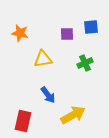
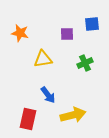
blue square: moved 1 px right, 3 px up
yellow arrow: rotated 15 degrees clockwise
red rectangle: moved 5 px right, 2 px up
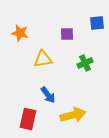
blue square: moved 5 px right, 1 px up
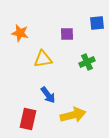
green cross: moved 2 px right, 1 px up
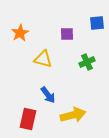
orange star: rotated 30 degrees clockwise
yellow triangle: rotated 24 degrees clockwise
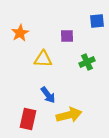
blue square: moved 2 px up
purple square: moved 2 px down
yellow triangle: rotated 12 degrees counterclockwise
yellow arrow: moved 4 px left
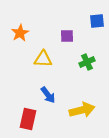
yellow arrow: moved 13 px right, 5 px up
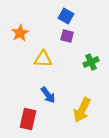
blue square: moved 31 px left, 5 px up; rotated 35 degrees clockwise
purple square: rotated 16 degrees clockwise
green cross: moved 4 px right
yellow arrow: rotated 130 degrees clockwise
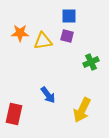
blue square: moved 3 px right; rotated 28 degrees counterclockwise
orange star: rotated 30 degrees clockwise
yellow triangle: moved 18 px up; rotated 12 degrees counterclockwise
red rectangle: moved 14 px left, 5 px up
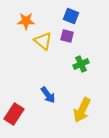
blue square: moved 2 px right; rotated 21 degrees clockwise
orange star: moved 6 px right, 12 px up
yellow triangle: rotated 48 degrees clockwise
green cross: moved 10 px left, 2 px down
red rectangle: rotated 20 degrees clockwise
